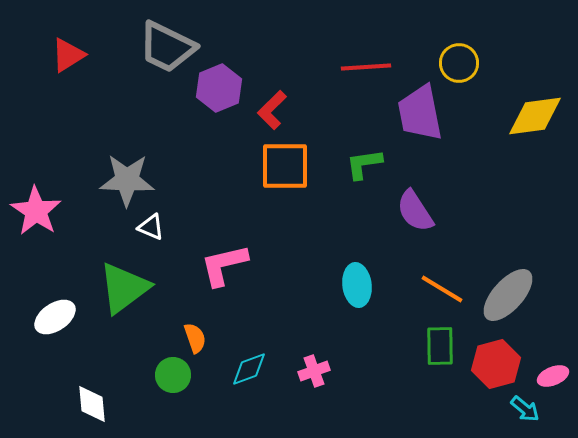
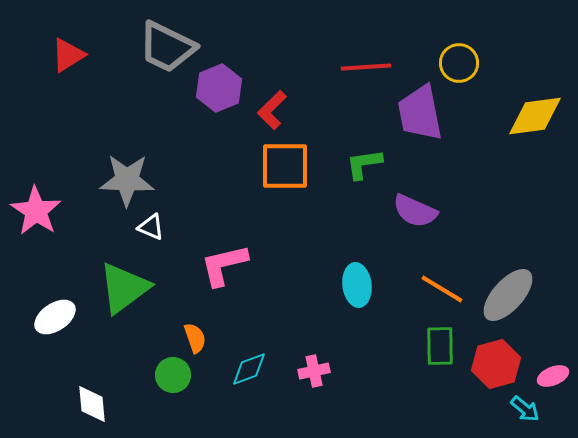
purple semicircle: rotated 33 degrees counterclockwise
pink cross: rotated 8 degrees clockwise
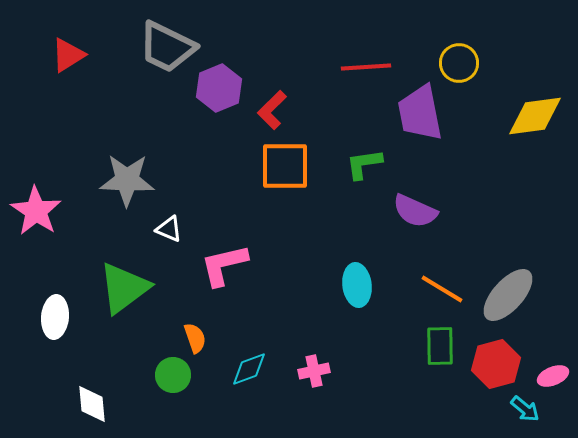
white triangle: moved 18 px right, 2 px down
white ellipse: rotated 51 degrees counterclockwise
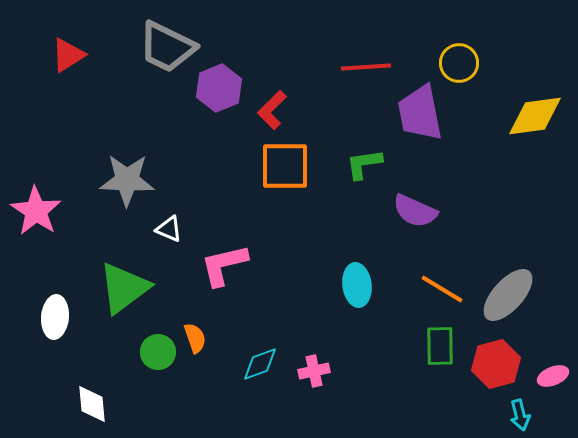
cyan diamond: moved 11 px right, 5 px up
green circle: moved 15 px left, 23 px up
cyan arrow: moved 5 px left, 6 px down; rotated 36 degrees clockwise
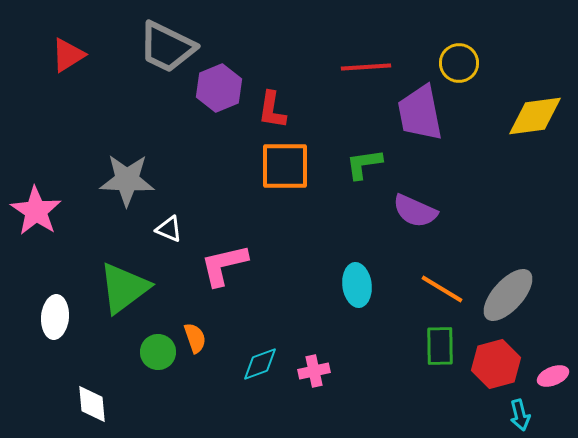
red L-shape: rotated 36 degrees counterclockwise
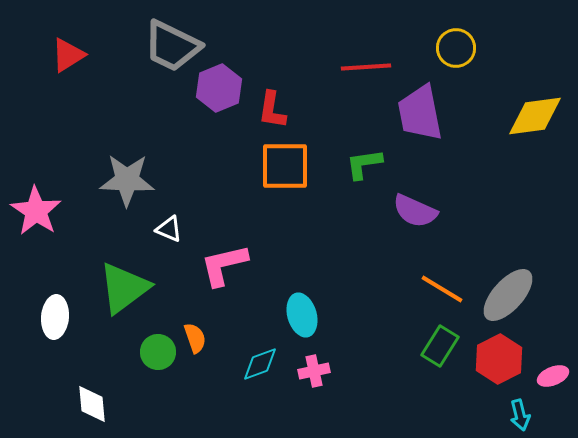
gray trapezoid: moved 5 px right, 1 px up
yellow circle: moved 3 px left, 15 px up
cyan ellipse: moved 55 px left, 30 px down; rotated 9 degrees counterclockwise
green rectangle: rotated 33 degrees clockwise
red hexagon: moved 3 px right, 5 px up; rotated 12 degrees counterclockwise
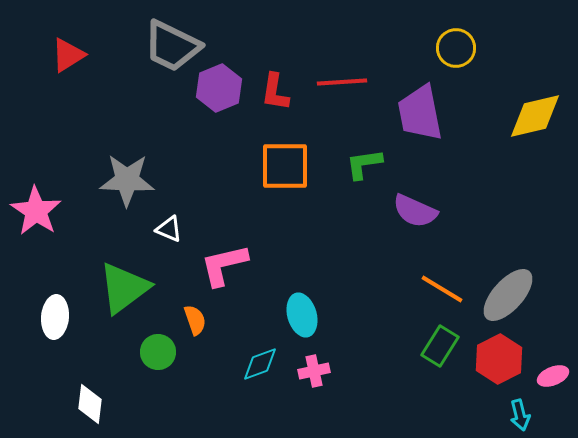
red line: moved 24 px left, 15 px down
red L-shape: moved 3 px right, 18 px up
yellow diamond: rotated 6 degrees counterclockwise
orange semicircle: moved 18 px up
white diamond: moved 2 px left; rotated 12 degrees clockwise
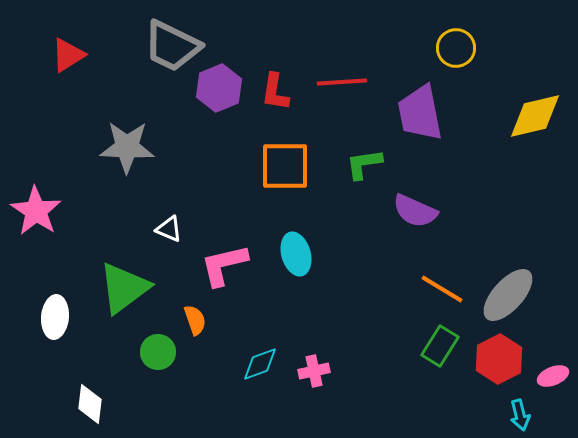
gray star: moved 33 px up
cyan ellipse: moved 6 px left, 61 px up
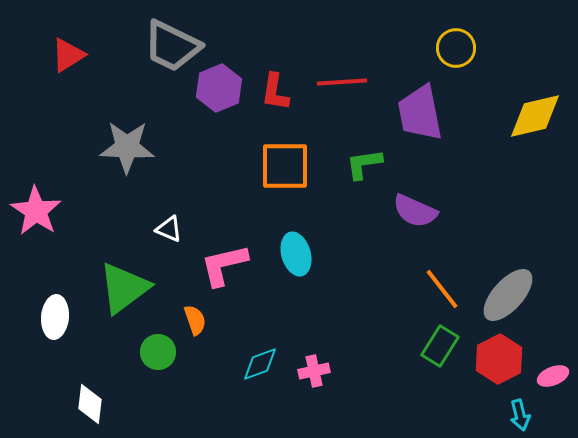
orange line: rotated 21 degrees clockwise
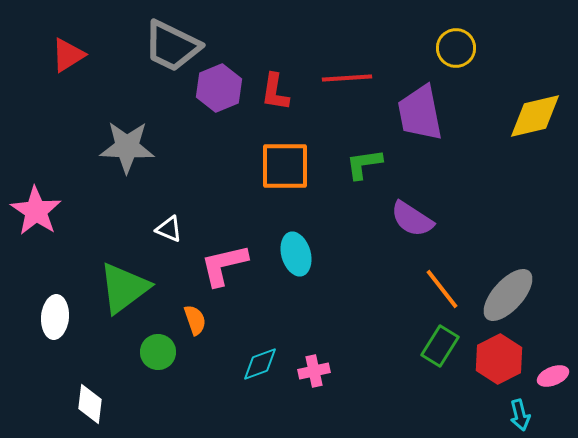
red line: moved 5 px right, 4 px up
purple semicircle: moved 3 px left, 8 px down; rotated 9 degrees clockwise
